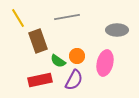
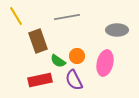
yellow line: moved 2 px left, 2 px up
purple semicircle: rotated 125 degrees clockwise
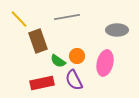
yellow line: moved 3 px right, 3 px down; rotated 12 degrees counterclockwise
red rectangle: moved 2 px right, 3 px down
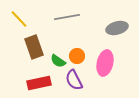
gray ellipse: moved 2 px up; rotated 15 degrees counterclockwise
brown rectangle: moved 4 px left, 6 px down
red rectangle: moved 3 px left
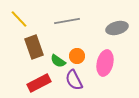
gray line: moved 4 px down
red rectangle: rotated 15 degrees counterclockwise
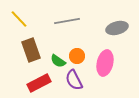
brown rectangle: moved 3 px left, 3 px down
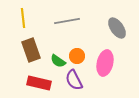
yellow line: moved 4 px right, 1 px up; rotated 36 degrees clockwise
gray ellipse: rotated 70 degrees clockwise
red rectangle: rotated 40 degrees clockwise
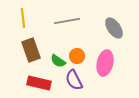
gray ellipse: moved 3 px left
